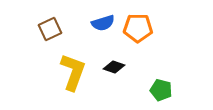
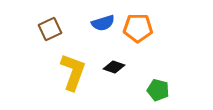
green pentagon: moved 3 px left
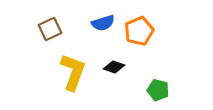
orange pentagon: moved 1 px right, 3 px down; rotated 24 degrees counterclockwise
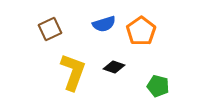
blue semicircle: moved 1 px right, 1 px down
orange pentagon: moved 2 px right; rotated 12 degrees counterclockwise
green pentagon: moved 4 px up
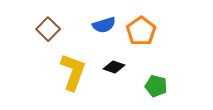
blue semicircle: moved 1 px down
brown square: moved 2 px left; rotated 20 degrees counterclockwise
green pentagon: moved 2 px left
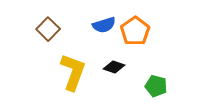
orange pentagon: moved 6 px left
